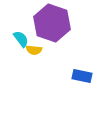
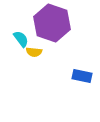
yellow semicircle: moved 2 px down
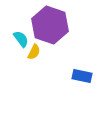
purple hexagon: moved 2 px left, 2 px down
yellow semicircle: rotated 70 degrees counterclockwise
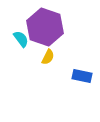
purple hexagon: moved 5 px left, 2 px down
yellow semicircle: moved 14 px right, 5 px down
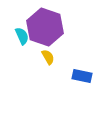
cyan semicircle: moved 1 px right, 3 px up; rotated 12 degrees clockwise
yellow semicircle: rotated 56 degrees counterclockwise
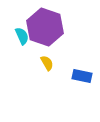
yellow semicircle: moved 1 px left, 6 px down
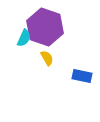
cyan semicircle: moved 2 px right, 2 px down; rotated 48 degrees clockwise
yellow semicircle: moved 5 px up
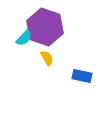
cyan semicircle: rotated 18 degrees clockwise
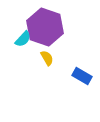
cyan semicircle: moved 1 px left, 1 px down
blue rectangle: rotated 18 degrees clockwise
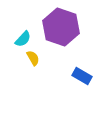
purple hexagon: moved 16 px right
yellow semicircle: moved 14 px left
